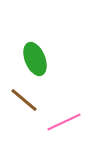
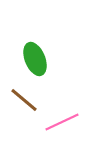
pink line: moved 2 px left
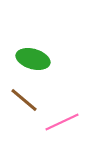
green ellipse: moved 2 px left; rotated 52 degrees counterclockwise
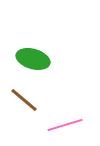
pink line: moved 3 px right, 3 px down; rotated 8 degrees clockwise
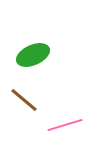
green ellipse: moved 4 px up; rotated 40 degrees counterclockwise
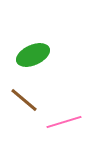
pink line: moved 1 px left, 3 px up
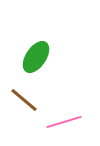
green ellipse: moved 3 px right, 2 px down; rotated 32 degrees counterclockwise
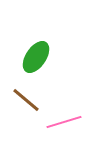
brown line: moved 2 px right
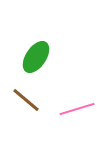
pink line: moved 13 px right, 13 px up
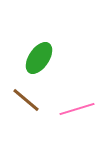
green ellipse: moved 3 px right, 1 px down
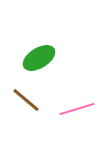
green ellipse: rotated 24 degrees clockwise
